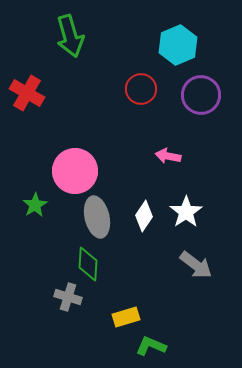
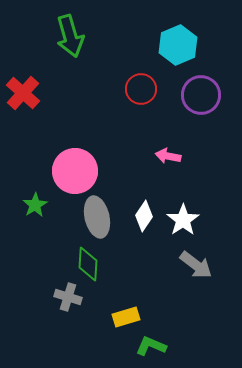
red cross: moved 4 px left; rotated 12 degrees clockwise
white star: moved 3 px left, 8 px down
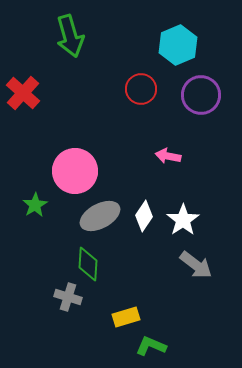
gray ellipse: moved 3 px right, 1 px up; rotated 75 degrees clockwise
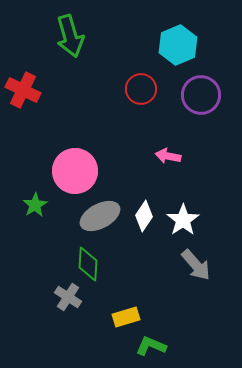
red cross: moved 3 px up; rotated 16 degrees counterclockwise
gray arrow: rotated 12 degrees clockwise
gray cross: rotated 16 degrees clockwise
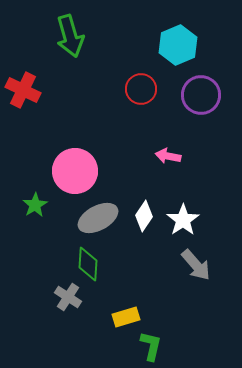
gray ellipse: moved 2 px left, 2 px down
green L-shape: rotated 80 degrees clockwise
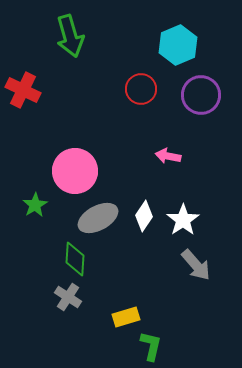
green diamond: moved 13 px left, 5 px up
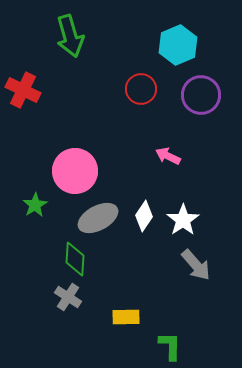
pink arrow: rotated 15 degrees clockwise
yellow rectangle: rotated 16 degrees clockwise
green L-shape: moved 19 px right; rotated 12 degrees counterclockwise
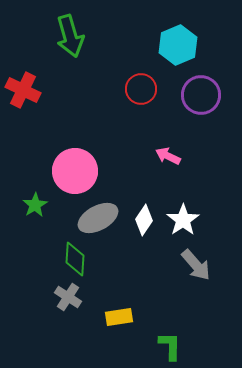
white diamond: moved 4 px down
yellow rectangle: moved 7 px left; rotated 8 degrees counterclockwise
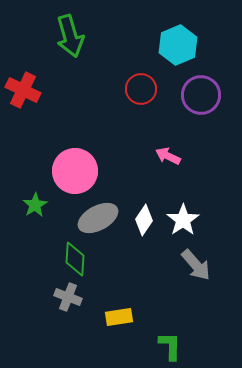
gray cross: rotated 12 degrees counterclockwise
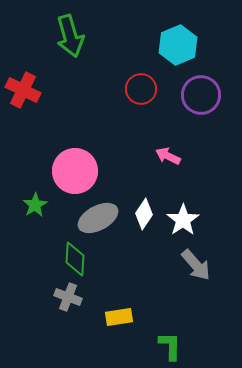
white diamond: moved 6 px up
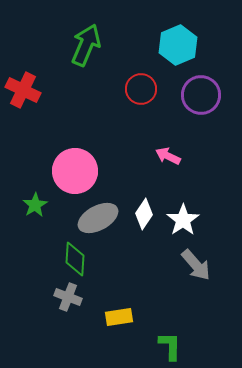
green arrow: moved 16 px right, 9 px down; rotated 141 degrees counterclockwise
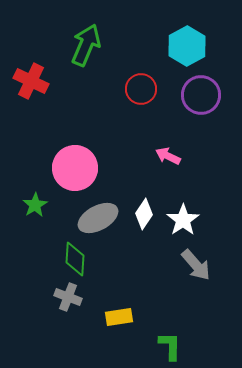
cyan hexagon: moved 9 px right, 1 px down; rotated 6 degrees counterclockwise
red cross: moved 8 px right, 9 px up
pink circle: moved 3 px up
